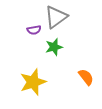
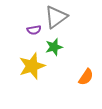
orange semicircle: rotated 72 degrees clockwise
yellow star: moved 1 px left, 16 px up
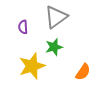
purple semicircle: moved 11 px left, 3 px up; rotated 96 degrees clockwise
orange semicircle: moved 3 px left, 5 px up
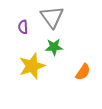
gray triangle: moved 4 px left; rotated 30 degrees counterclockwise
green star: rotated 12 degrees clockwise
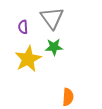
gray triangle: moved 1 px down
yellow star: moved 4 px left, 7 px up; rotated 8 degrees counterclockwise
orange semicircle: moved 15 px left, 25 px down; rotated 30 degrees counterclockwise
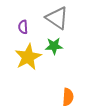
gray triangle: moved 5 px right; rotated 20 degrees counterclockwise
green star: moved 1 px up
yellow star: moved 2 px up
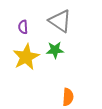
gray triangle: moved 3 px right, 3 px down
green star: moved 1 px right, 4 px down
yellow star: moved 2 px left
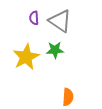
purple semicircle: moved 11 px right, 9 px up
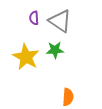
yellow star: rotated 16 degrees counterclockwise
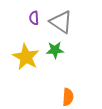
gray triangle: moved 1 px right, 1 px down
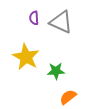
gray triangle: rotated 10 degrees counterclockwise
green star: moved 1 px right, 21 px down
orange semicircle: rotated 132 degrees counterclockwise
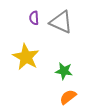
green star: moved 8 px right; rotated 12 degrees clockwise
